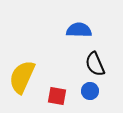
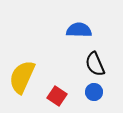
blue circle: moved 4 px right, 1 px down
red square: rotated 24 degrees clockwise
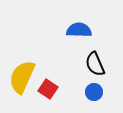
red square: moved 9 px left, 7 px up
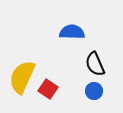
blue semicircle: moved 7 px left, 2 px down
blue circle: moved 1 px up
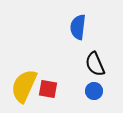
blue semicircle: moved 6 px right, 5 px up; rotated 85 degrees counterclockwise
yellow semicircle: moved 2 px right, 9 px down
red square: rotated 24 degrees counterclockwise
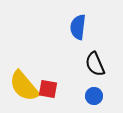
yellow semicircle: rotated 64 degrees counterclockwise
blue circle: moved 5 px down
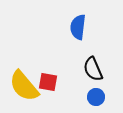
black semicircle: moved 2 px left, 5 px down
red square: moved 7 px up
blue circle: moved 2 px right, 1 px down
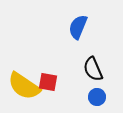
blue semicircle: rotated 15 degrees clockwise
yellow semicircle: rotated 16 degrees counterclockwise
blue circle: moved 1 px right
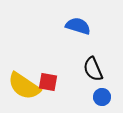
blue semicircle: moved 1 px up; rotated 85 degrees clockwise
blue circle: moved 5 px right
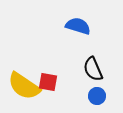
blue circle: moved 5 px left, 1 px up
